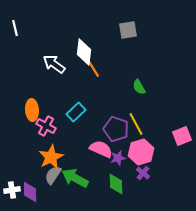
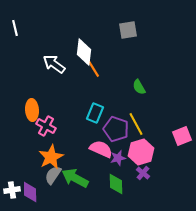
cyan rectangle: moved 19 px right, 1 px down; rotated 24 degrees counterclockwise
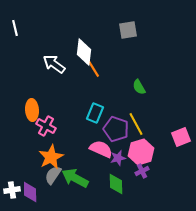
pink square: moved 1 px left, 1 px down
purple cross: moved 1 px left, 2 px up; rotated 24 degrees clockwise
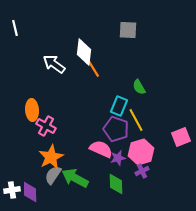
gray square: rotated 12 degrees clockwise
cyan rectangle: moved 24 px right, 7 px up
yellow line: moved 4 px up
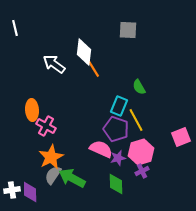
green arrow: moved 3 px left
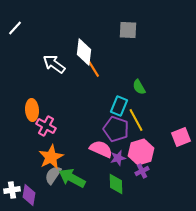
white line: rotated 56 degrees clockwise
purple diamond: moved 1 px left, 3 px down; rotated 10 degrees clockwise
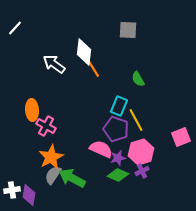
green semicircle: moved 1 px left, 8 px up
green diamond: moved 2 px right, 9 px up; rotated 65 degrees counterclockwise
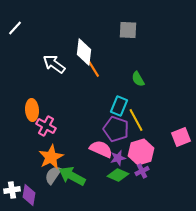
green arrow: moved 2 px up
